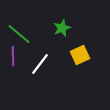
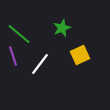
purple line: rotated 18 degrees counterclockwise
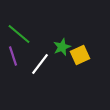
green star: moved 19 px down
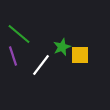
yellow square: rotated 24 degrees clockwise
white line: moved 1 px right, 1 px down
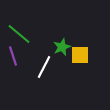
white line: moved 3 px right, 2 px down; rotated 10 degrees counterclockwise
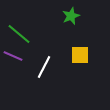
green star: moved 9 px right, 31 px up
purple line: rotated 48 degrees counterclockwise
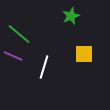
yellow square: moved 4 px right, 1 px up
white line: rotated 10 degrees counterclockwise
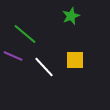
green line: moved 6 px right
yellow square: moved 9 px left, 6 px down
white line: rotated 60 degrees counterclockwise
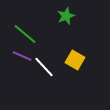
green star: moved 5 px left
purple line: moved 9 px right
yellow square: rotated 30 degrees clockwise
